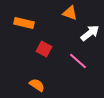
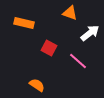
red square: moved 5 px right, 1 px up
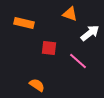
orange triangle: moved 1 px down
red square: rotated 21 degrees counterclockwise
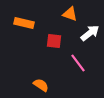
red square: moved 5 px right, 7 px up
pink line: moved 2 px down; rotated 12 degrees clockwise
orange semicircle: moved 4 px right
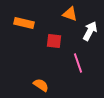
white arrow: moved 2 px up; rotated 24 degrees counterclockwise
pink line: rotated 18 degrees clockwise
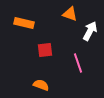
red square: moved 9 px left, 9 px down; rotated 14 degrees counterclockwise
orange semicircle: rotated 14 degrees counterclockwise
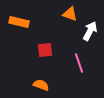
orange rectangle: moved 5 px left, 1 px up
pink line: moved 1 px right
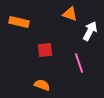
orange semicircle: moved 1 px right
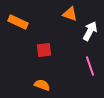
orange rectangle: moved 1 px left; rotated 12 degrees clockwise
red square: moved 1 px left
pink line: moved 11 px right, 3 px down
